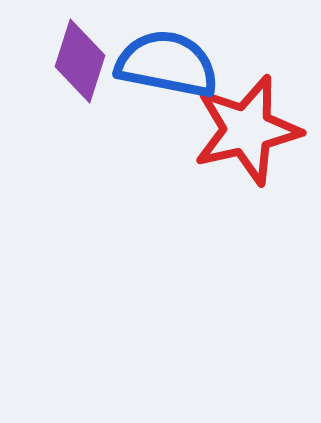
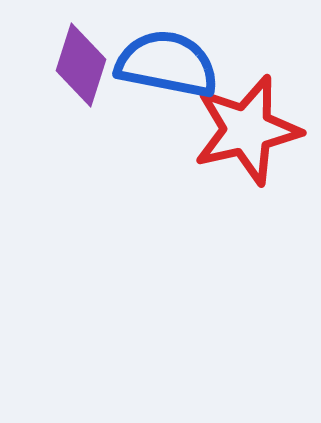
purple diamond: moved 1 px right, 4 px down
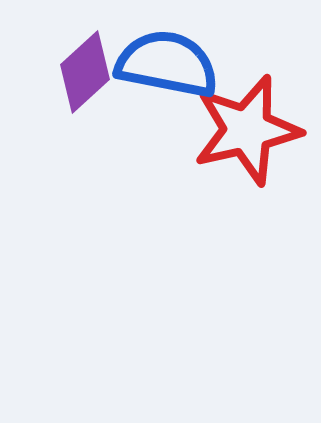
purple diamond: moved 4 px right, 7 px down; rotated 30 degrees clockwise
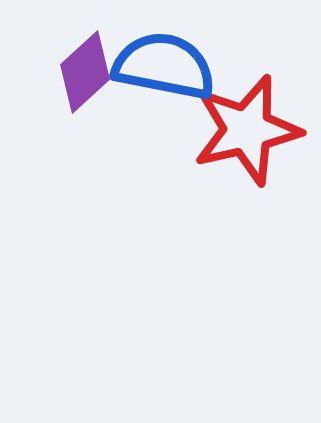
blue semicircle: moved 3 px left, 2 px down
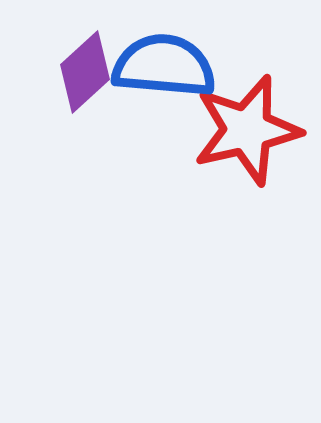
blue semicircle: rotated 6 degrees counterclockwise
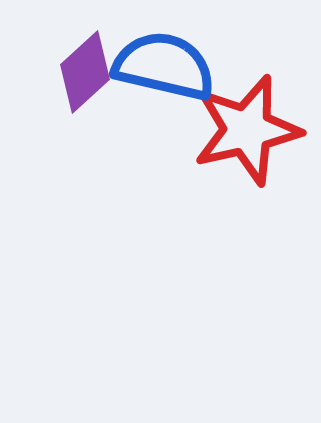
blue semicircle: rotated 8 degrees clockwise
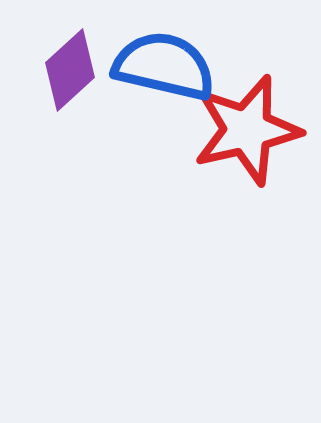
purple diamond: moved 15 px left, 2 px up
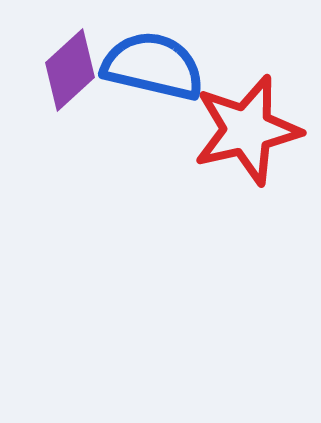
blue semicircle: moved 11 px left
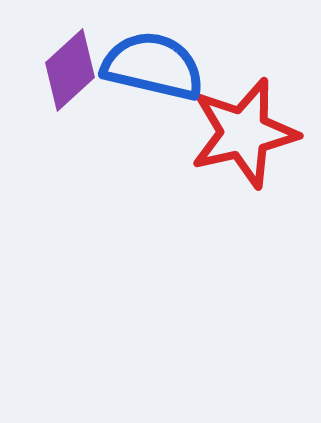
red star: moved 3 px left, 3 px down
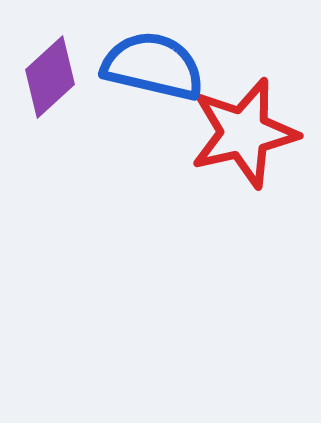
purple diamond: moved 20 px left, 7 px down
